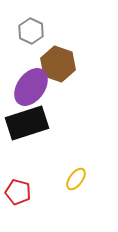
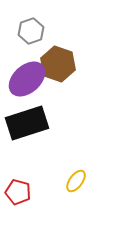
gray hexagon: rotated 15 degrees clockwise
purple ellipse: moved 4 px left, 8 px up; rotated 12 degrees clockwise
yellow ellipse: moved 2 px down
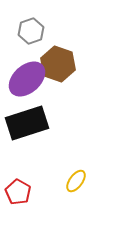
red pentagon: rotated 15 degrees clockwise
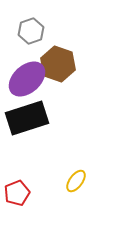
black rectangle: moved 5 px up
red pentagon: moved 1 px left, 1 px down; rotated 20 degrees clockwise
